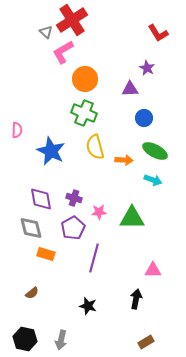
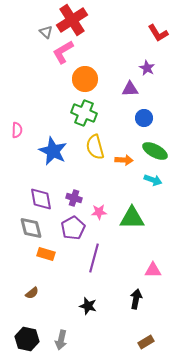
blue star: moved 2 px right
black hexagon: moved 2 px right
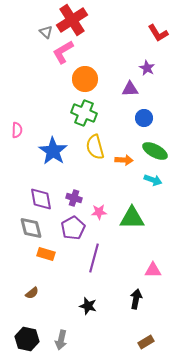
blue star: rotated 8 degrees clockwise
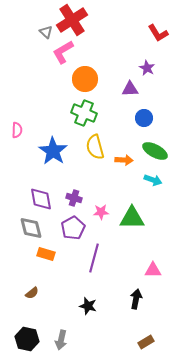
pink star: moved 2 px right
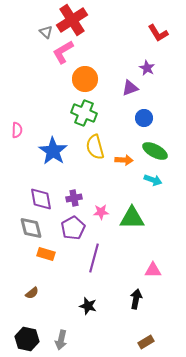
purple triangle: moved 1 px up; rotated 18 degrees counterclockwise
purple cross: rotated 28 degrees counterclockwise
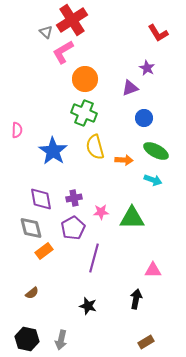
green ellipse: moved 1 px right
orange rectangle: moved 2 px left, 3 px up; rotated 54 degrees counterclockwise
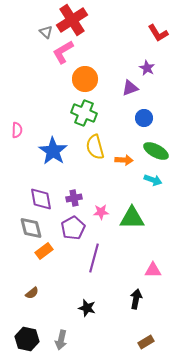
black star: moved 1 px left, 2 px down
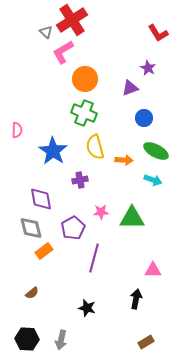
purple star: moved 1 px right
purple cross: moved 6 px right, 18 px up
black hexagon: rotated 10 degrees counterclockwise
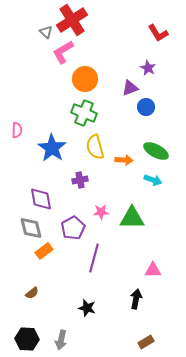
blue circle: moved 2 px right, 11 px up
blue star: moved 1 px left, 3 px up
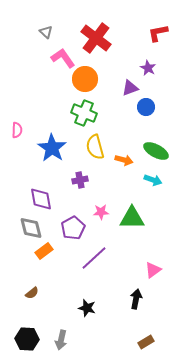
red cross: moved 24 px right, 18 px down; rotated 20 degrees counterclockwise
red L-shape: rotated 110 degrees clockwise
pink L-shape: moved 6 px down; rotated 85 degrees clockwise
orange arrow: rotated 12 degrees clockwise
purple line: rotated 32 degrees clockwise
pink triangle: rotated 36 degrees counterclockwise
